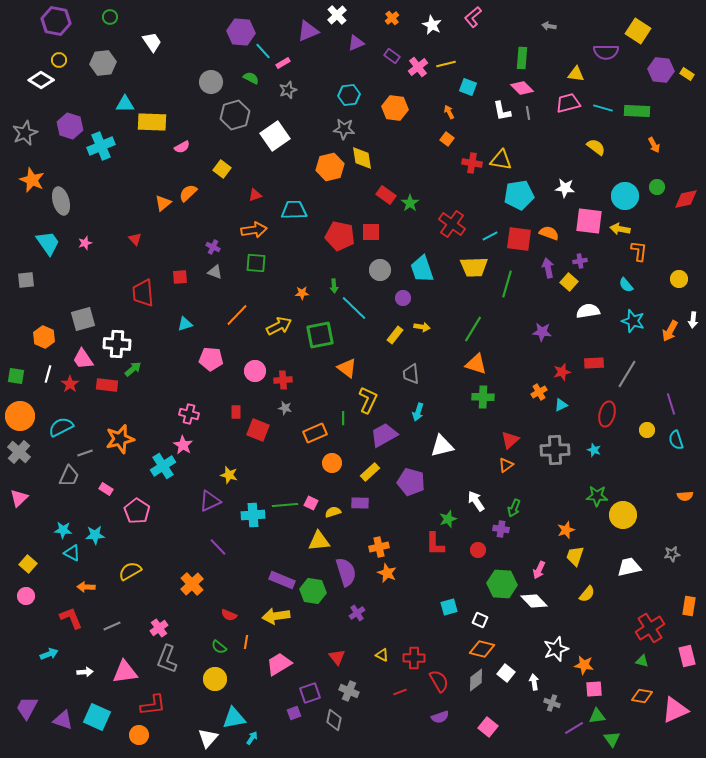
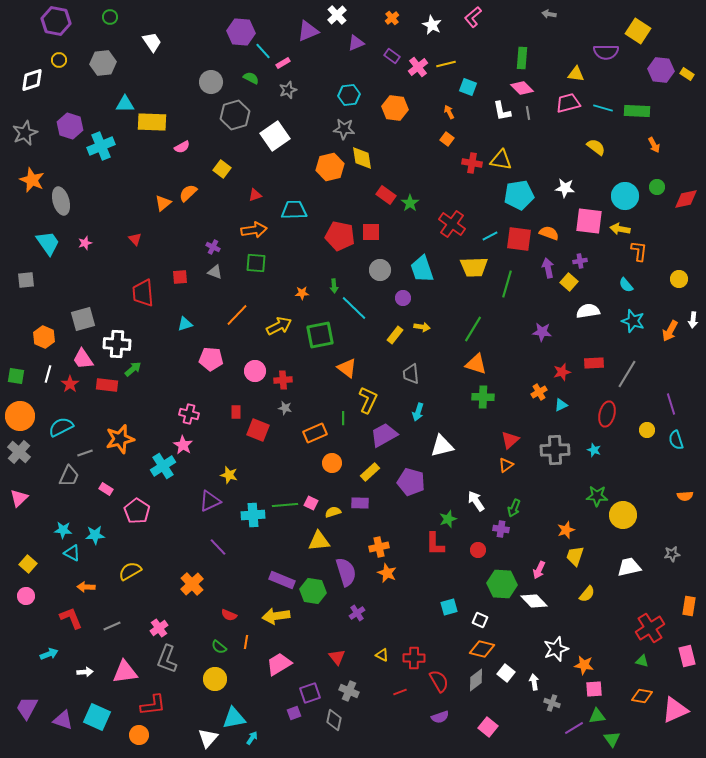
gray arrow at (549, 26): moved 12 px up
white diamond at (41, 80): moved 9 px left; rotated 50 degrees counterclockwise
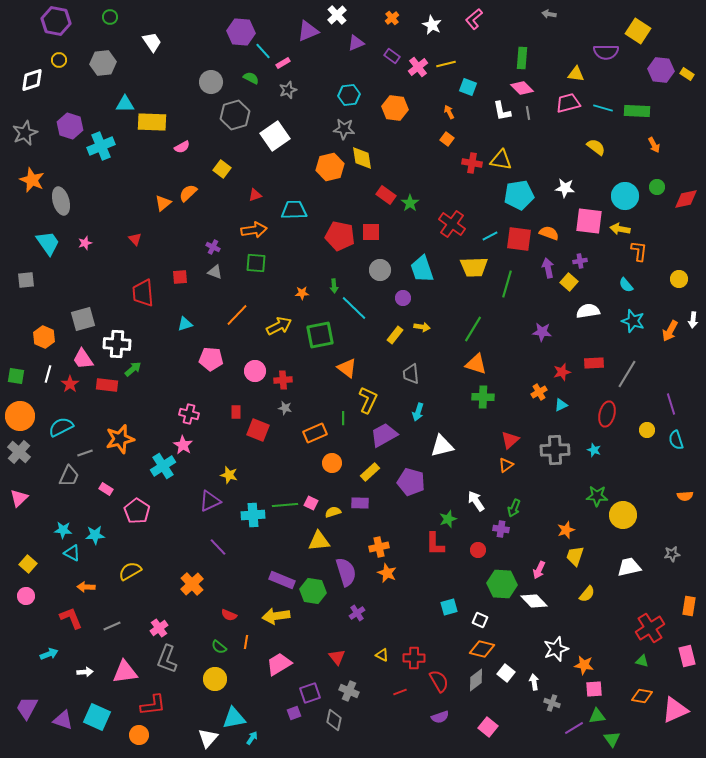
pink L-shape at (473, 17): moved 1 px right, 2 px down
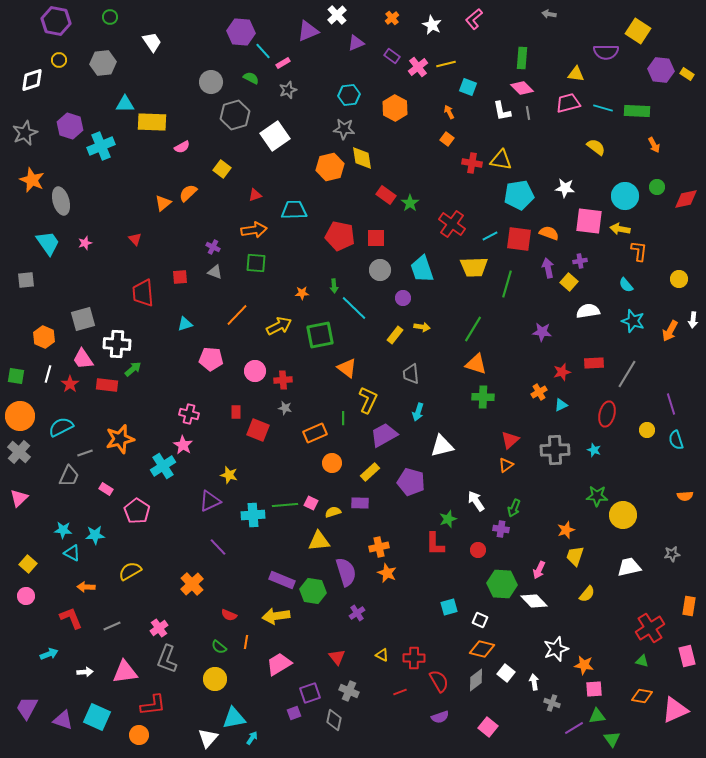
orange hexagon at (395, 108): rotated 20 degrees clockwise
red square at (371, 232): moved 5 px right, 6 px down
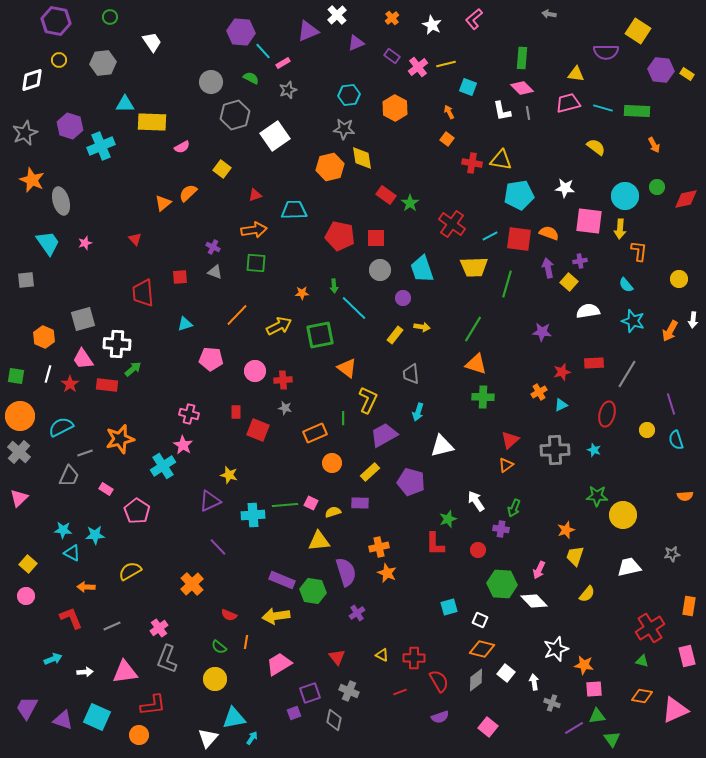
yellow arrow at (620, 229): rotated 96 degrees counterclockwise
cyan arrow at (49, 654): moved 4 px right, 5 px down
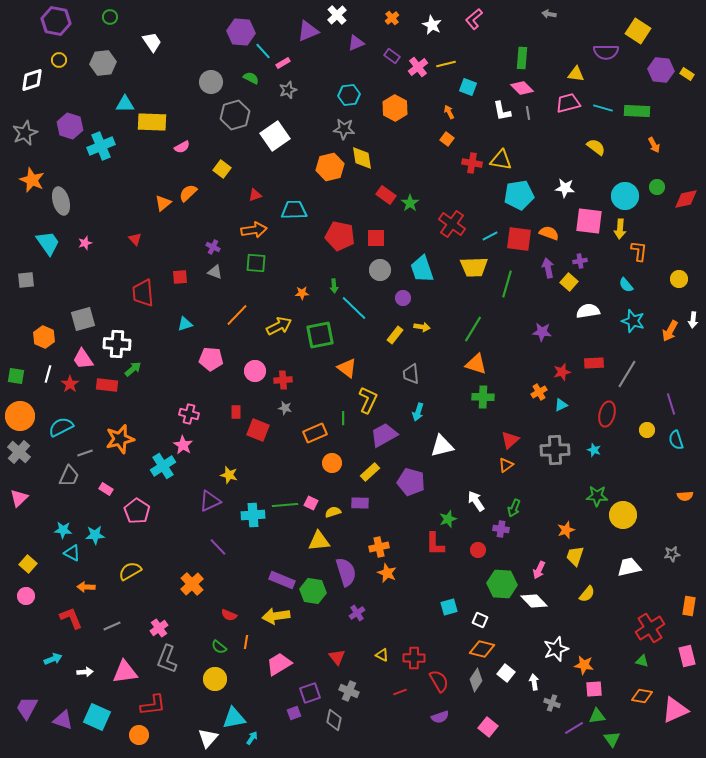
gray diamond at (476, 680): rotated 20 degrees counterclockwise
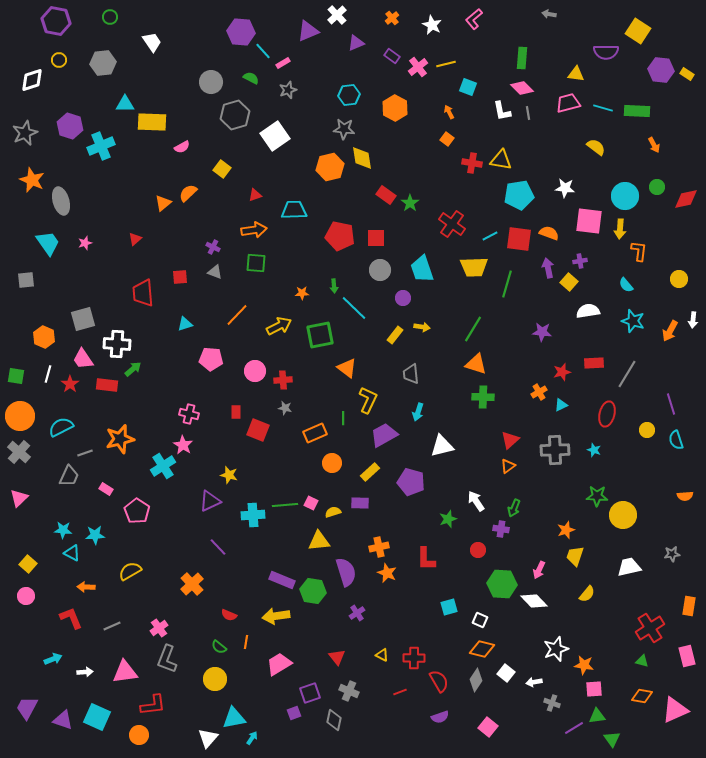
red triangle at (135, 239): rotated 32 degrees clockwise
orange triangle at (506, 465): moved 2 px right, 1 px down
red L-shape at (435, 544): moved 9 px left, 15 px down
white arrow at (534, 682): rotated 91 degrees counterclockwise
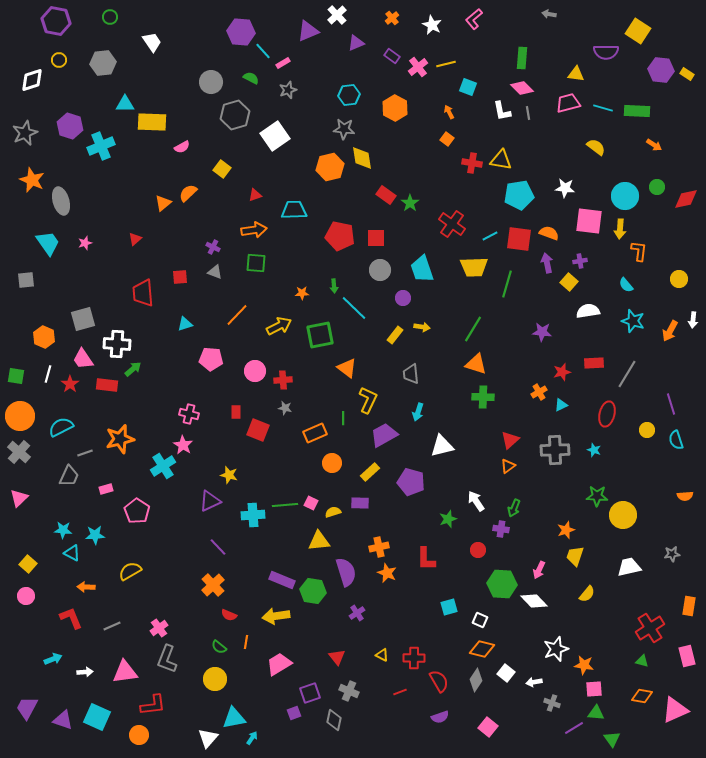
orange arrow at (654, 145): rotated 28 degrees counterclockwise
purple arrow at (548, 268): moved 1 px left, 5 px up
pink rectangle at (106, 489): rotated 48 degrees counterclockwise
orange cross at (192, 584): moved 21 px right, 1 px down
green triangle at (597, 716): moved 1 px left, 3 px up; rotated 12 degrees clockwise
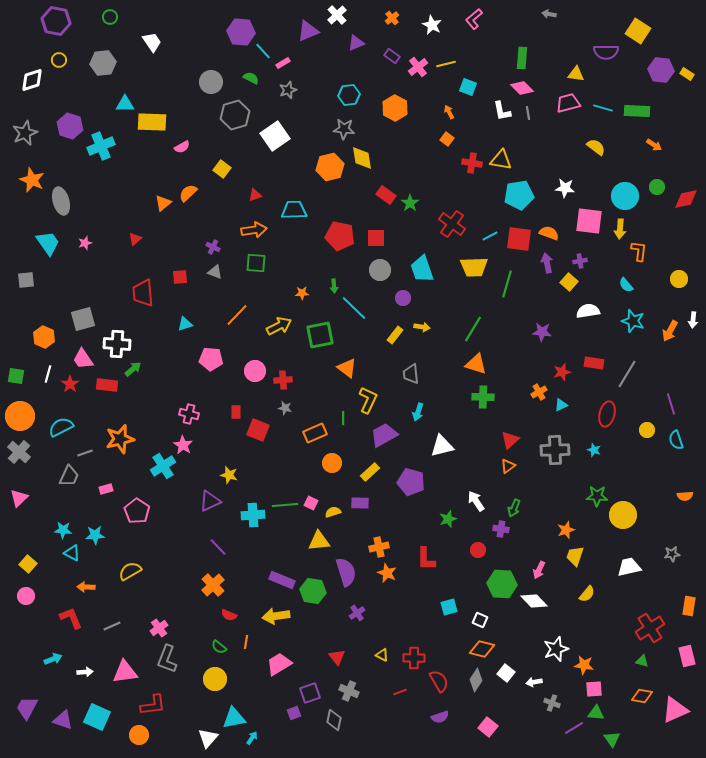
red rectangle at (594, 363): rotated 12 degrees clockwise
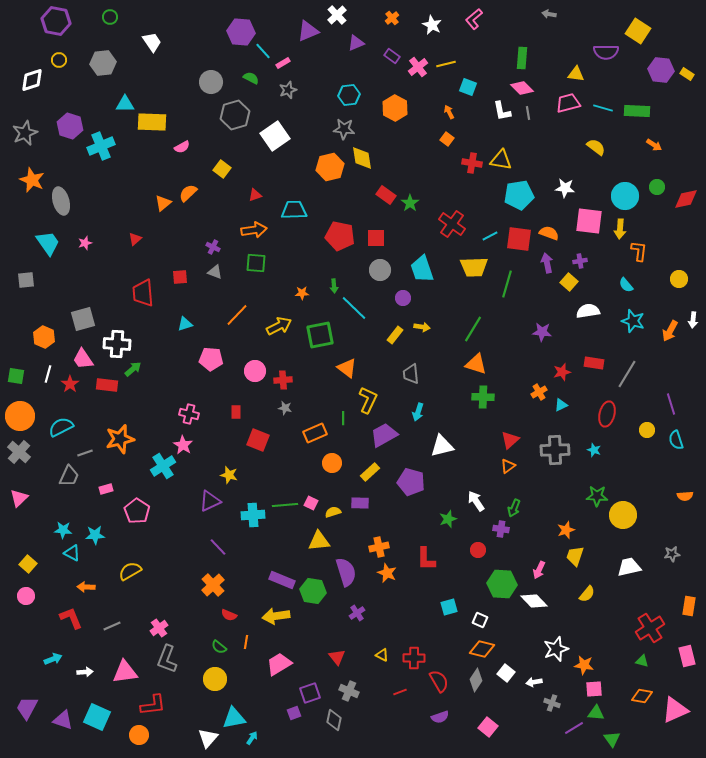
red square at (258, 430): moved 10 px down
